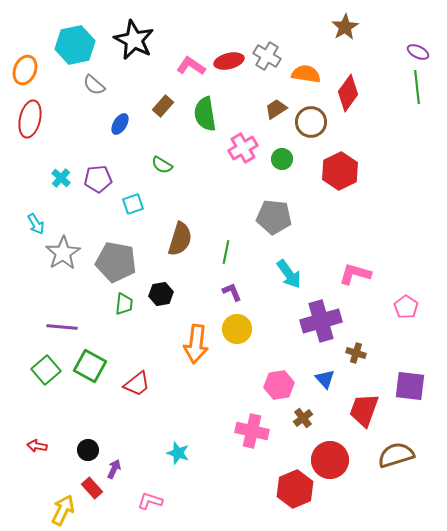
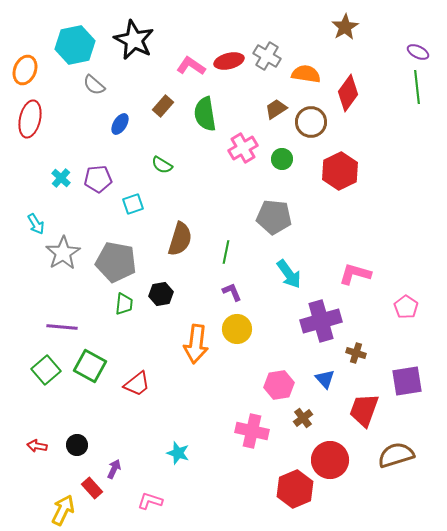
purple square at (410, 386): moved 3 px left, 5 px up; rotated 16 degrees counterclockwise
black circle at (88, 450): moved 11 px left, 5 px up
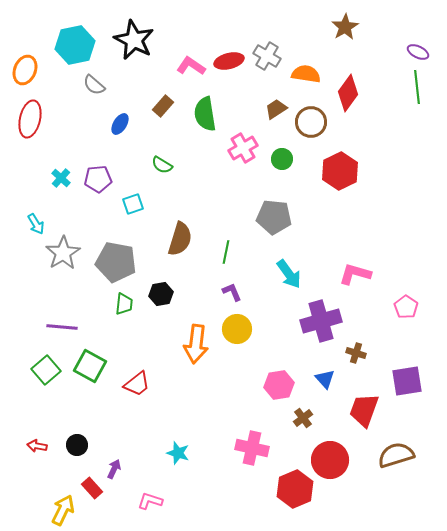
pink cross at (252, 431): moved 17 px down
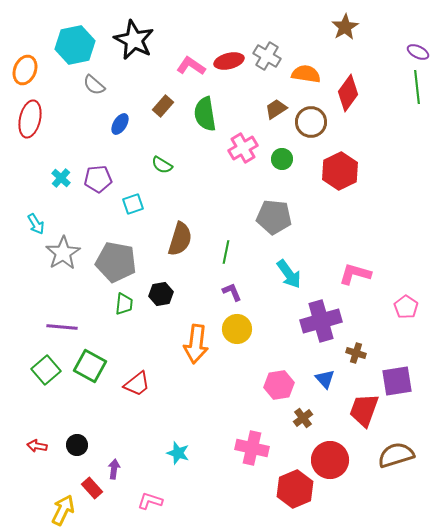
purple square at (407, 381): moved 10 px left
purple arrow at (114, 469): rotated 18 degrees counterclockwise
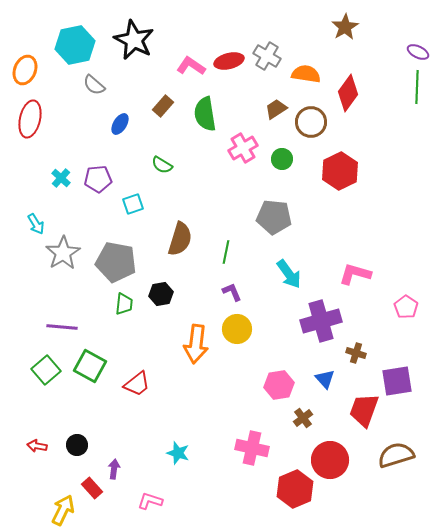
green line at (417, 87): rotated 8 degrees clockwise
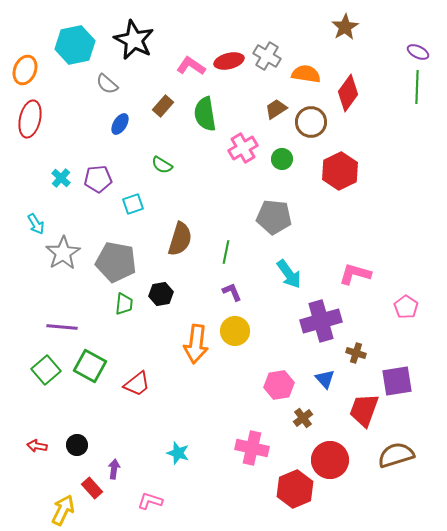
gray semicircle at (94, 85): moved 13 px right, 1 px up
yellow circle at (237, 329): moved 2 px left, 2 px down
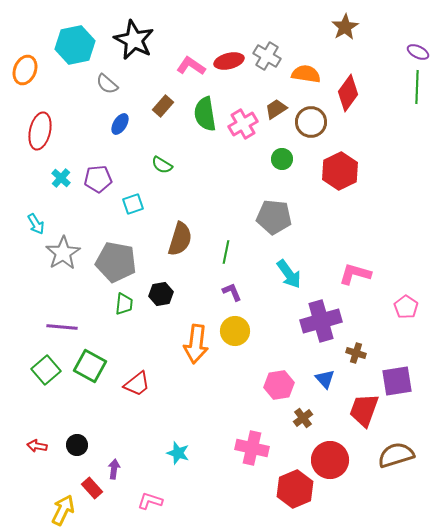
red ellipse at (30, 119): moved 10 px right, 12 px down
pink cross at (243, 148): moved 24 px up
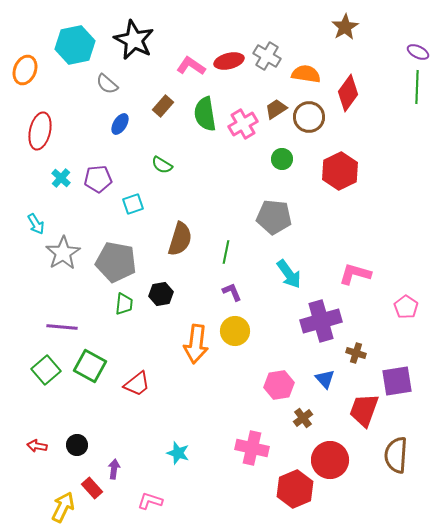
brown circle at (311, 122): moved 2 px left, 5 px up
brown semicircle at (396, 455): rotated 69 degrees counterclockwise
yellow arrow at (63, 510): moved 3 px up
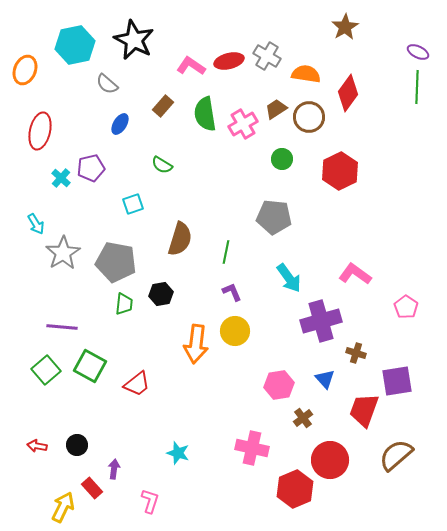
purple pentagon at (98, 179): moved 7 px left, 11 px up; rotated 8 degrees counterclockwise
cyan arrow at (289, 274): moved 4 px down
pink L-shape at (355, 274): rotated 20 degrees clockwise
brown semicircle at (396, 455): rotated 45 degrees clockwise
pink L-shape at (150, 501): rotated 90 degrees clockwise
